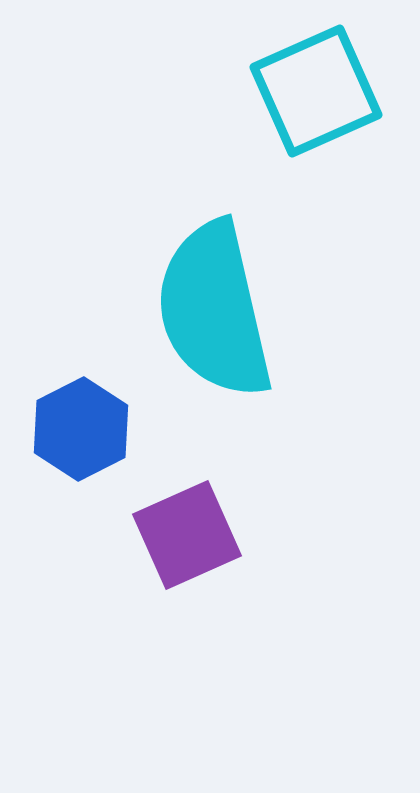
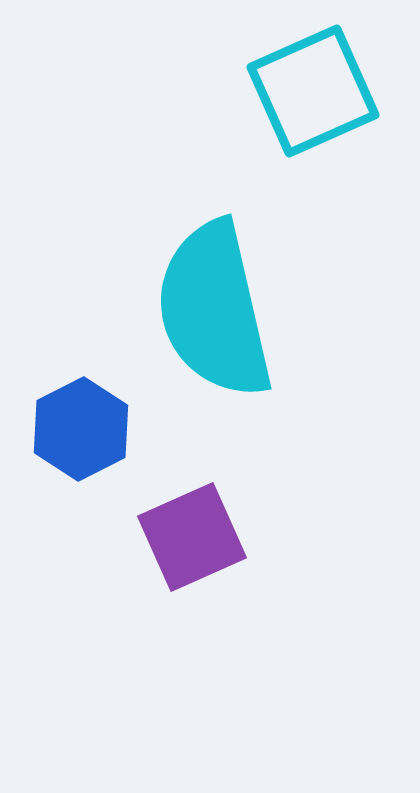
cyan square: moved 3 px left
purple square: moved 5 px right, 2 px down
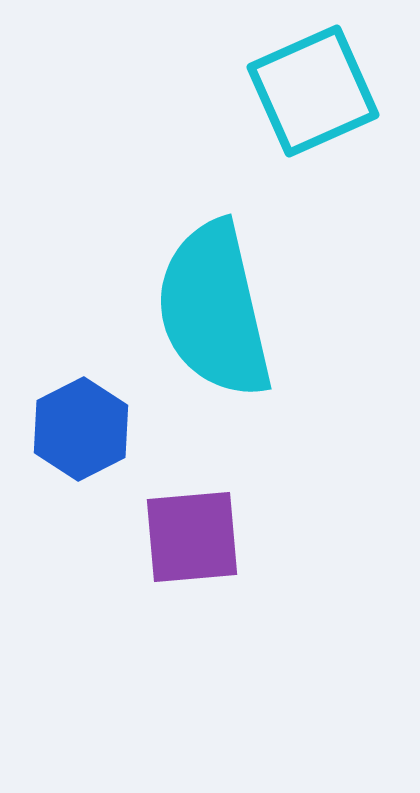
purple square: rotated 19 degrees clockwise
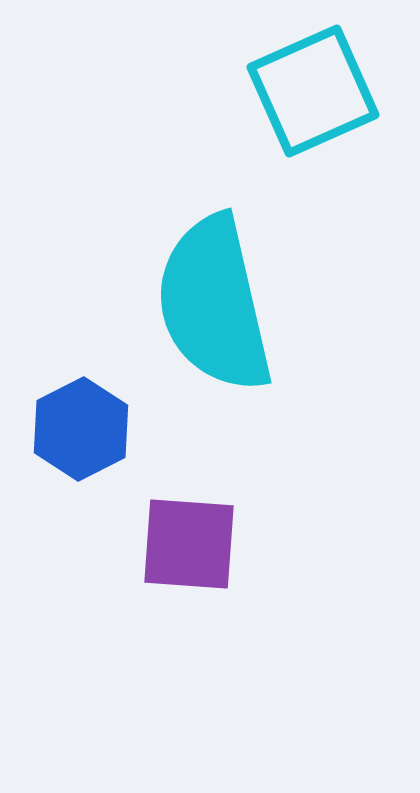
cyan semicircle: moved 6 px up
purple square: moved 3 px left, 7 px down; rotated 9 degrees clockwise
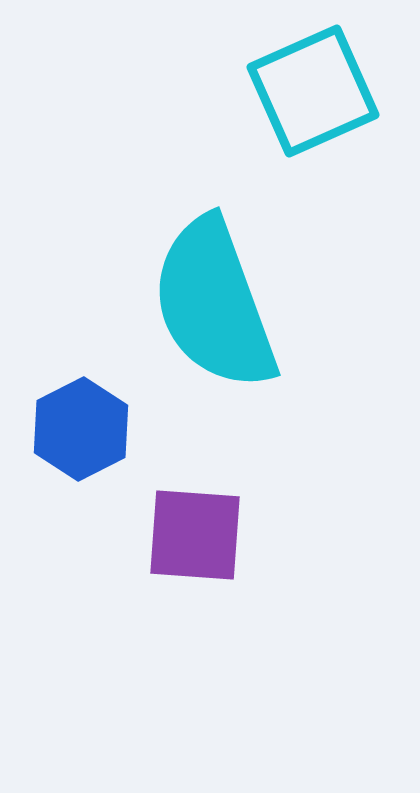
cyan semicircle: rotated 7 degrees counterclockwise
purple square: moved 6 px right, 9 px up
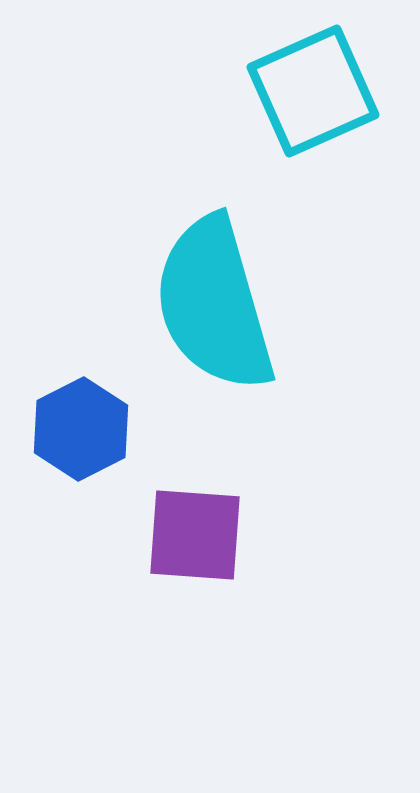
cyan semicircle: rotated 4 degrees clockwise
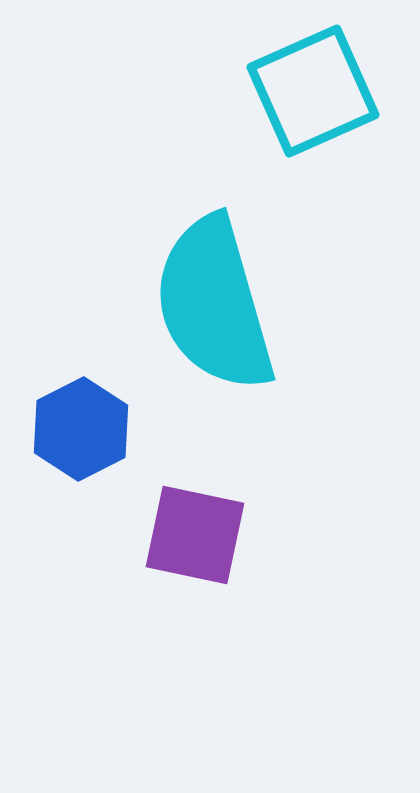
purple square: rotated 8 degrees clockwise
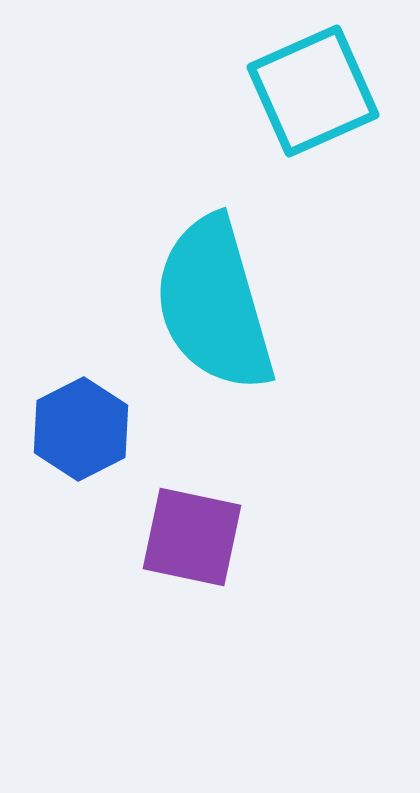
purple square: moved 3 px left, 2 px down
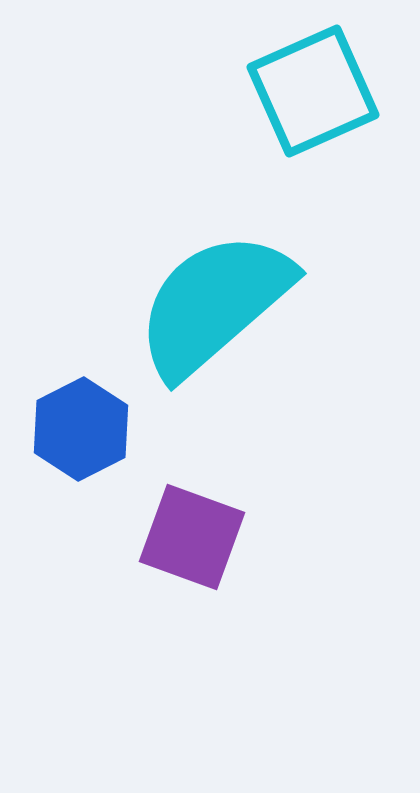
cyan semicircle: rotated 65 degrees clockwise
purple square: rotated 8 degrees clockwise
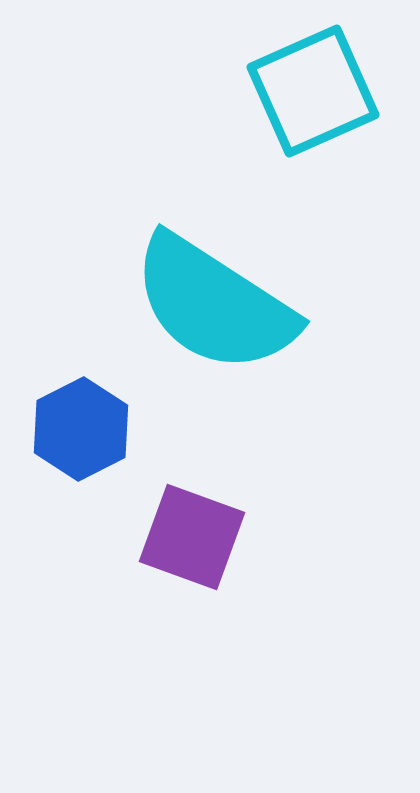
cyan semicircle: rotated 106 degrees counterclockwise
